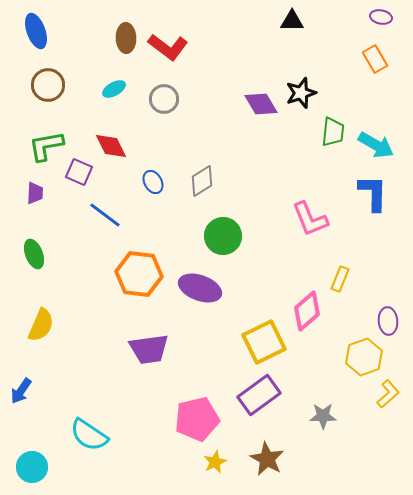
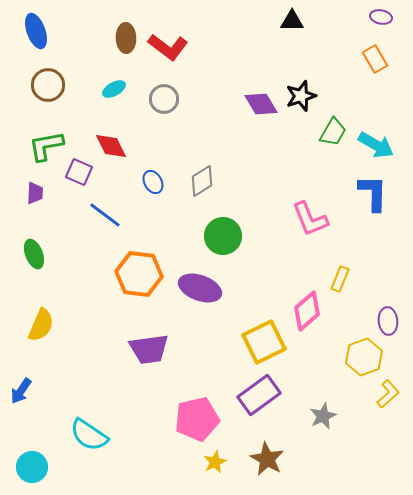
black star at (301, 93): moved 3 px down
green trapezoid at (333, 132): rotated 24 degrees clockwise
gray star at (323, 416): rotated 24 degrees counterclockwise
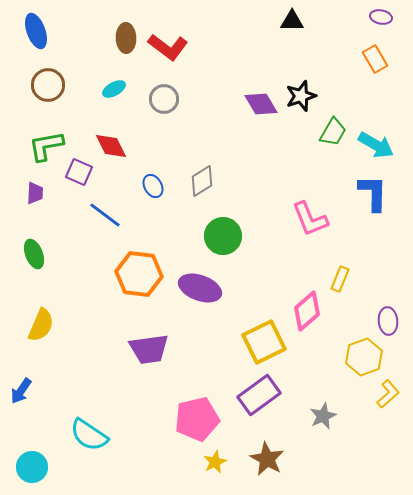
blue ellipse at (153, 182): moved 4 px down
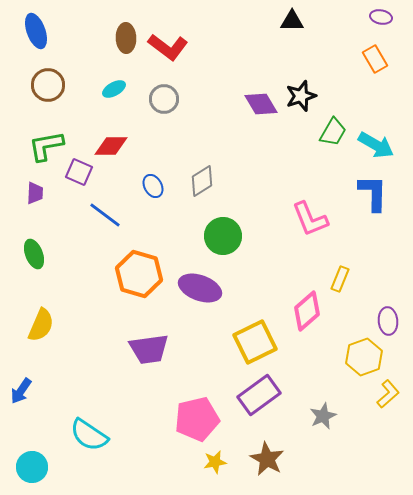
red diamond at (111, 146): rotated 64 degrees counterclockwise
orange hexagon at (139, 274): rotated 9 degrees clockwise
yellow square at (264, 342): moved 9 px left
yellow star at (215, 462): rotated 15 degrees clockwise
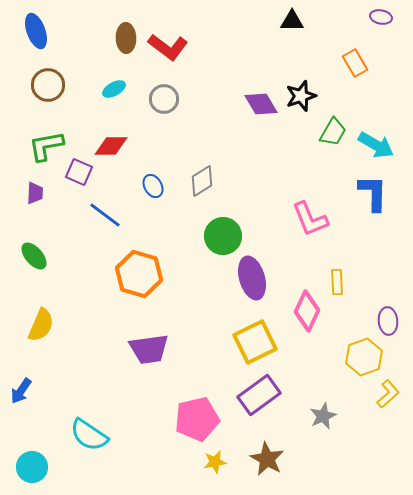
orange rectangle at (375, 59): moved 20 px left, 4 px down
green ellipse at (34, 254): moved 2 px down; rotated 20 degrees counterclockwise
yellow rectangle at (340, 279): moved 3 px left, 3 px down; rotated 25 degrees counterclockwise
purple ellipse at (200, 288): moved 52 px right, 10 px up; rotated 54 degrees clockwise
pink diamond at (307, 311): rotated 24 degrees counterclockwise
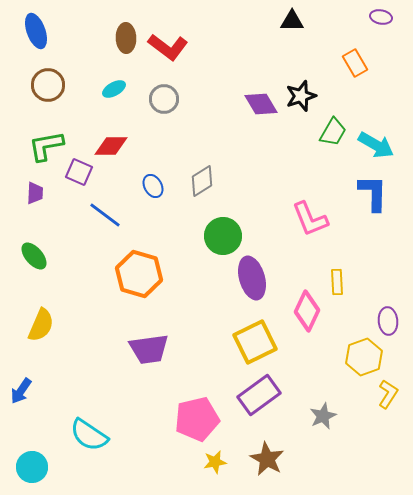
yellow L-shape at (388, 394): rotated 16 degrees counterclockwise
